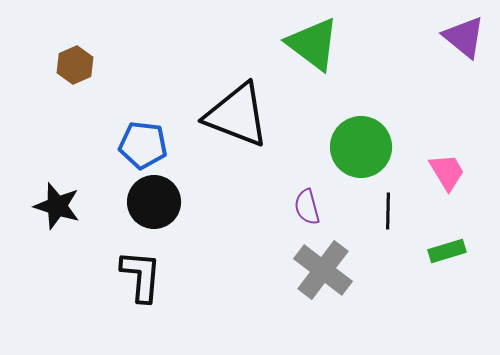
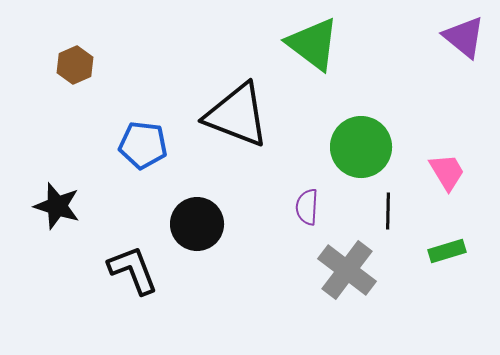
black circle: moved 43 px right, 22 px down
purple semicircle: rotated 18 degrees clockwise
gray cross: moved 24 px right
black L-shape: moved 8 px left, 6 px up; rotated 26 degrees counterclockwise
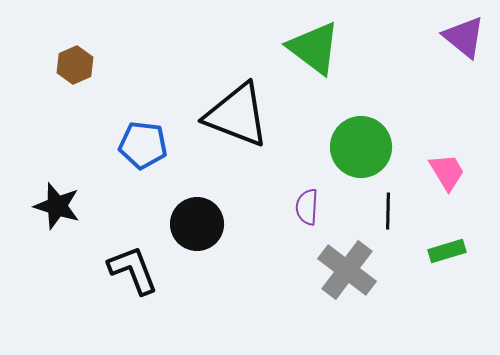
green triangle: moved 1 px right, 4 px down
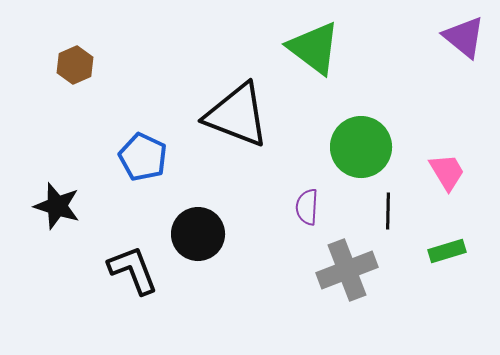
blue pentagon: moved 12 px down; rotated 18 degrees clockwise
black circle: moved 1 px right, 10 px down
gray cross: rotated 32 degrees clockwise
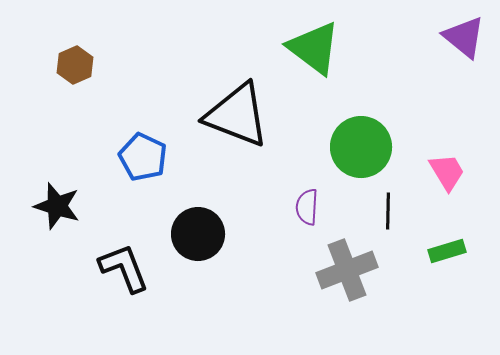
black L-shape: moved 9 px left, 2 px up
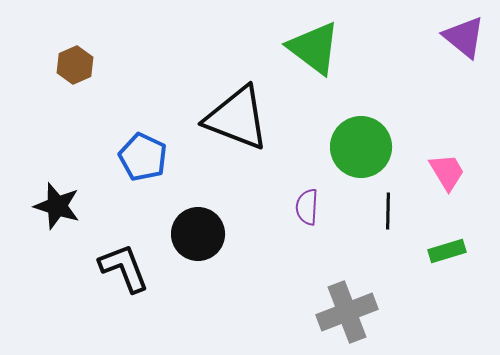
black triangle: moved 3 px down
gray cross: moved 42 px down
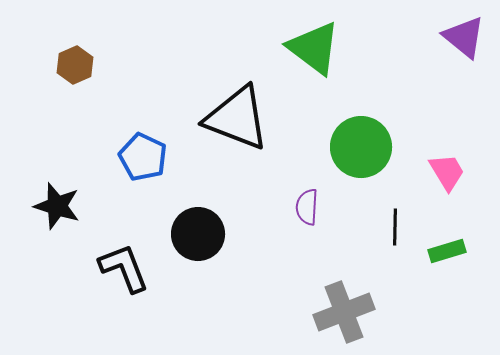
black line: moved 7 px right, 16 px down
gray cross: moved 3 px left
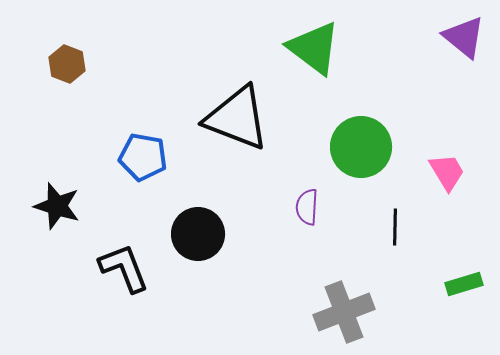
brown hexagon: moved 8 px left, 1 px up; rotated 15 degrees counterclockwise
blue pentagon: rotated 15 degrees counterclockwise
green rectangle: moved 17 px right, 33 px down
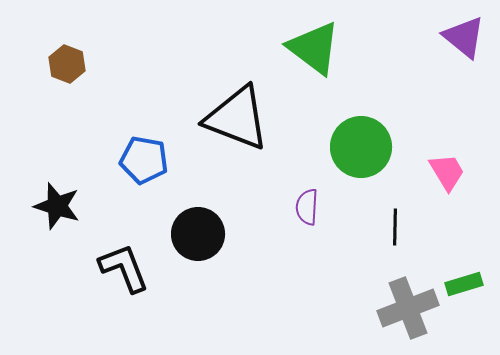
blue pentagon: moved 1 px right, 3 px down
gray cross: moved 64 px right, 4 px up
